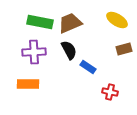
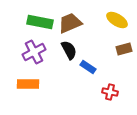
purple cross: rotated 25 degrees counterclockwise
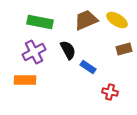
brown trapezoid: moved 16 px right, 3 px up
black semicircle: moved 1 px left
orange rectangle: moved 3 px left, 4 px up
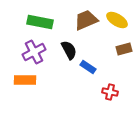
black semicircle: moved 1 px right
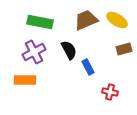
blue rectangle: rotated 28 degrees clockwise
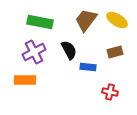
brown trapezoid: rotated 30 degrees counterclockwise
brown rectangle: moved 9 px left, 3 px down
blue rectangle: rotated 56 degrees counterclockwise
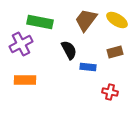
purple cross: moved 13 px left, 8 px up
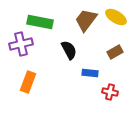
yellow ellipse: moved 1 px left, 3 px up
purple cross: rotated 15 degrees clockwise
brown rectangle: rotated 14 degrees counterclockwise
blue rectangle: moved 2 px right, 6 px down
orange rectangle: moved 3 px right, 2 px down; rotated 70 degrees counterclockwise
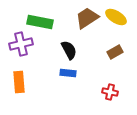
brown trapezoid: moved 1 px right, 2 px up; rotated 20 degrees clockwise
blue rectangle: moved 22 px left
orange rectangle: moved 9 px left; rotated 25 degrees counterclockwise
